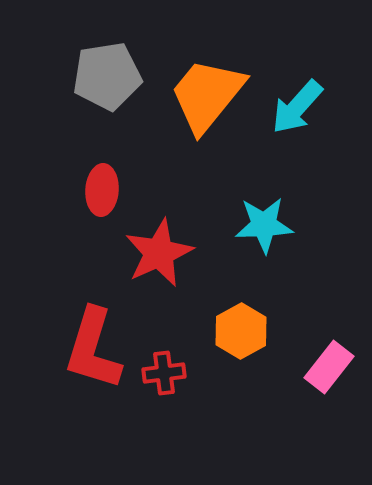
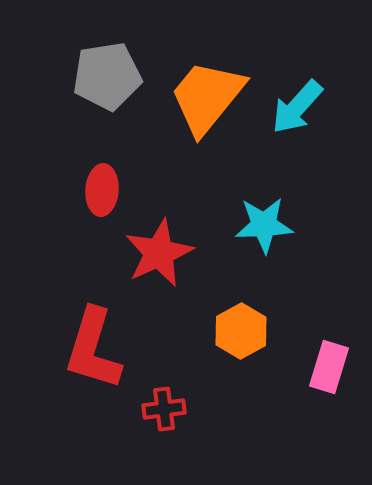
orange trapezoid: moved 2 px down
pink rectangle: rotated 21 degrees counterclockwise
red cross: moved 36 px down
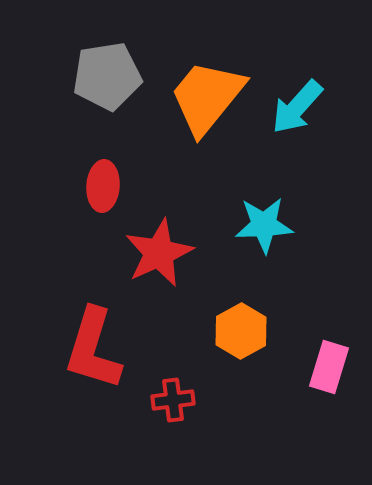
red ellipse: moved 1 px right, 4 px up
red cross: moved 9 px right, 9 px up
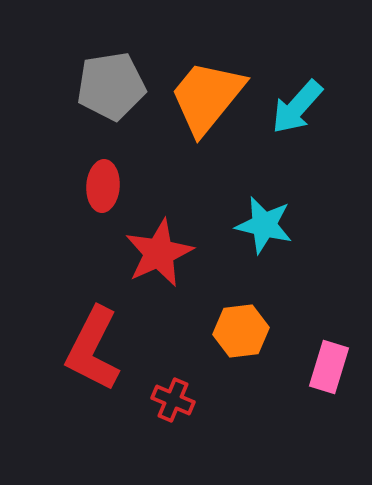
gray pentagon: moved 4 px right, 10 px down
cyan star: rotated 16 degrees clockwise
orange hexagon: rotated 22 degrees clockwise
red L-shape: rotated 10 degrees clockwise
red cross: rotated 30 degrees clockwise
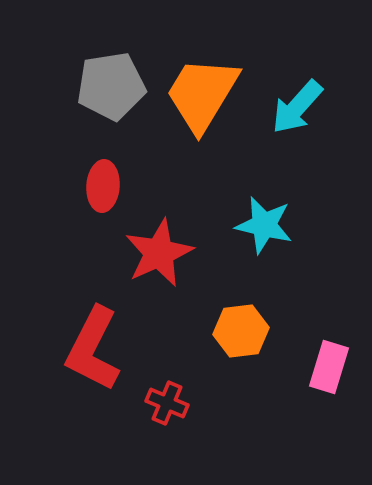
orange trapezoid: moved 5 px left, 3 px up; rotated 8 degrees counterclockwise
red cross: moved 6 px left, 3 px down
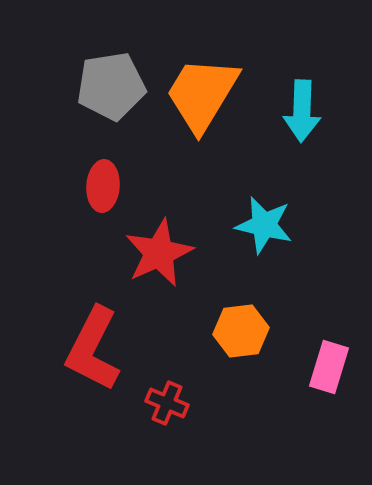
cyan arrow: moved 5 px right, 4 px down; rotated 40 degrees counterclockwise
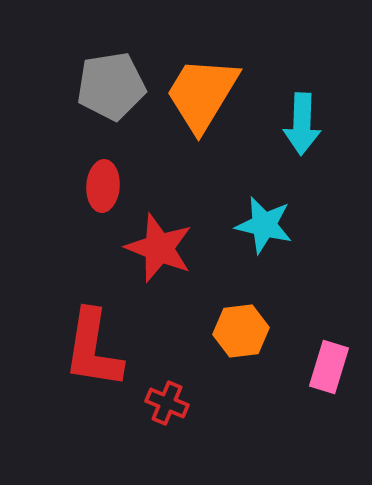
cyan arrow: moved 13 px down
red star: moved 5 px up; rotated 26 degrees counterclockwise
red L-shape: rotated 18 degrees counterclockwise
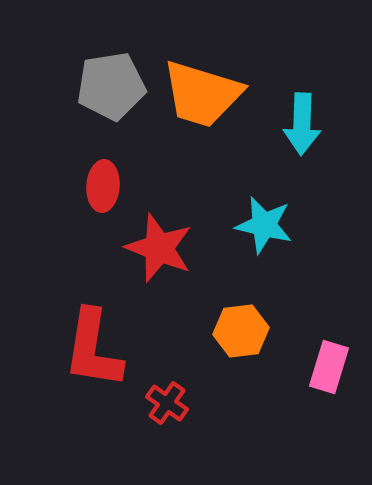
orange trapezoid: rotated 104 degrees counterclockwise
red cross: rotated 12 degrees clockwise
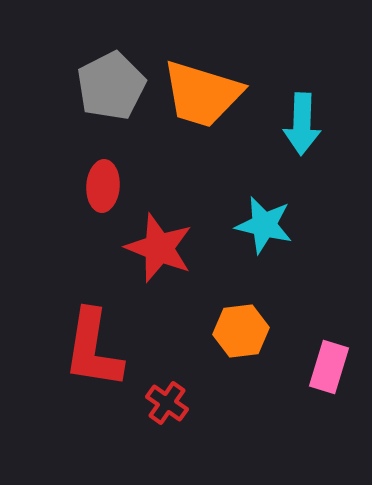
gray pentagon: rotated 18 degrees counterclockwise
